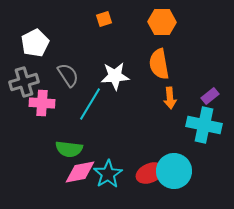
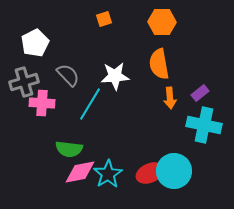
gray semicircle: rotated 10 degrees counterclockwise
purple rectangle: moved 10 px left, 3 px up
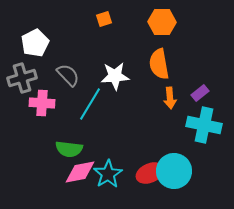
gray cross: moved 2 px left, 4 px up
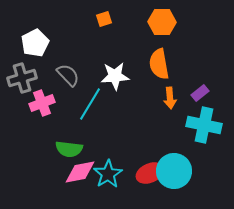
pink cross: rotated 25 degrees counterclockwise
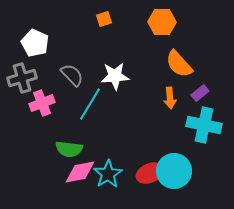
white pentagon: rotated 20 degrees counterclockwise
orange semicircle: moved 20 px right; rotated 32 degrees counterclockwise
gray semicircle: moved 4 px right
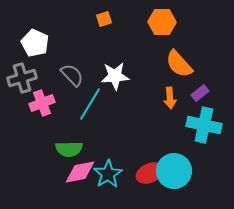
green semicircle: rotated 8 degrees counterclockwise
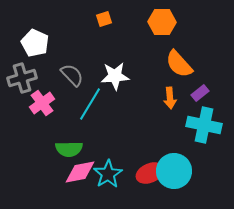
pink cross: rotated 15 degrees counterclockwise
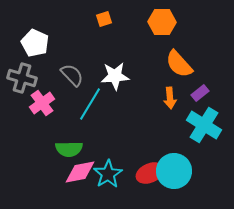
gray cross: rotated 32 degrees clockwise
cyan cross: rotated 20 degrees clockwise
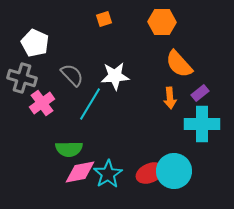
cyan cross: moved 2 px left, 1 px up; rotated 32 degrees counterclockwise
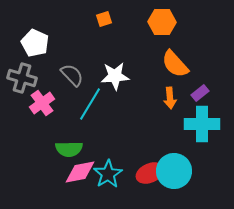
orange semicircle: moved 4 px left
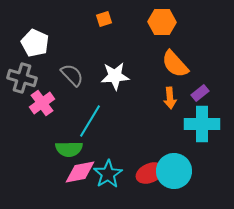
cyan line: moved 17 px down
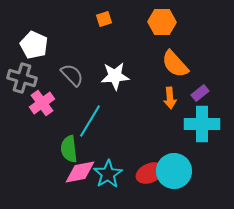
white pentagon: moved 1 px left, 2 px down
green semicircle: rotated 84 degrees clockwise
